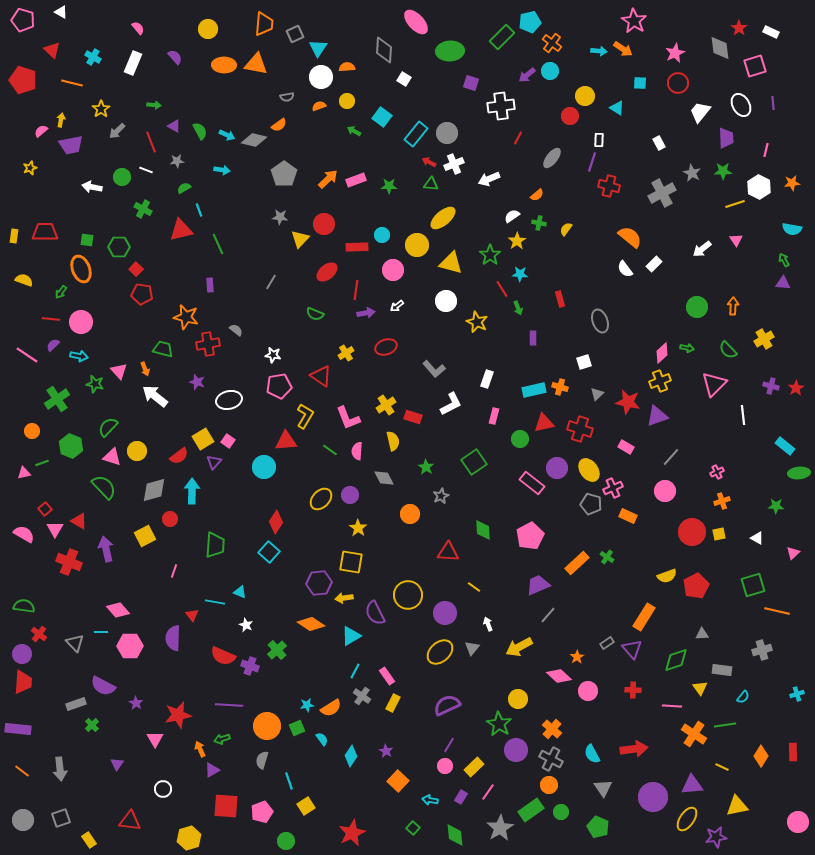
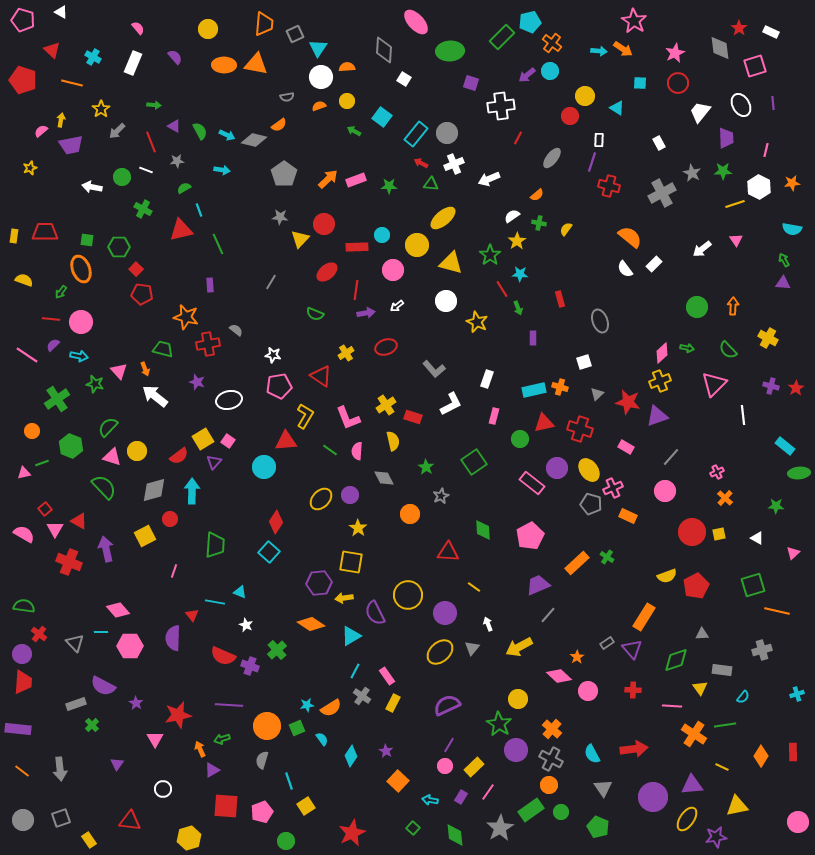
red arrow at (429, 162): moved 8 px left, 1 px down
yellow cross at (764, 339): moved 4 px right, 1 px up; rotated 30 degrees counterclockwise
orange cross at (722, 501): moved 3 px right, 3 px up; rotated 28 degrees counterclockwise
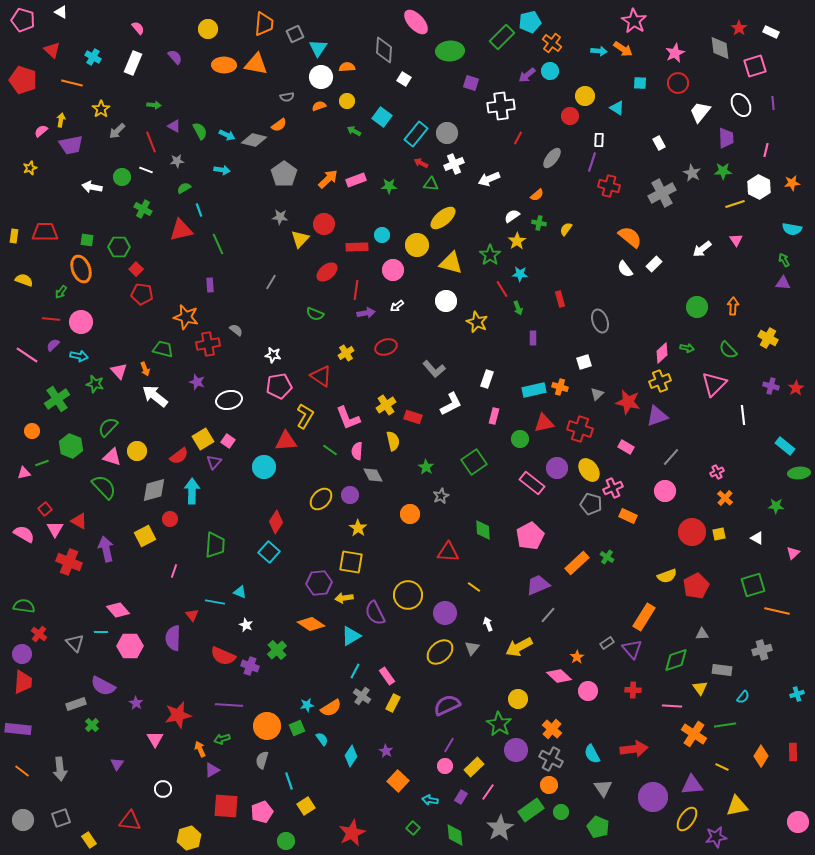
gray diamond at (384, 478): moved 11 px left, 3 px up
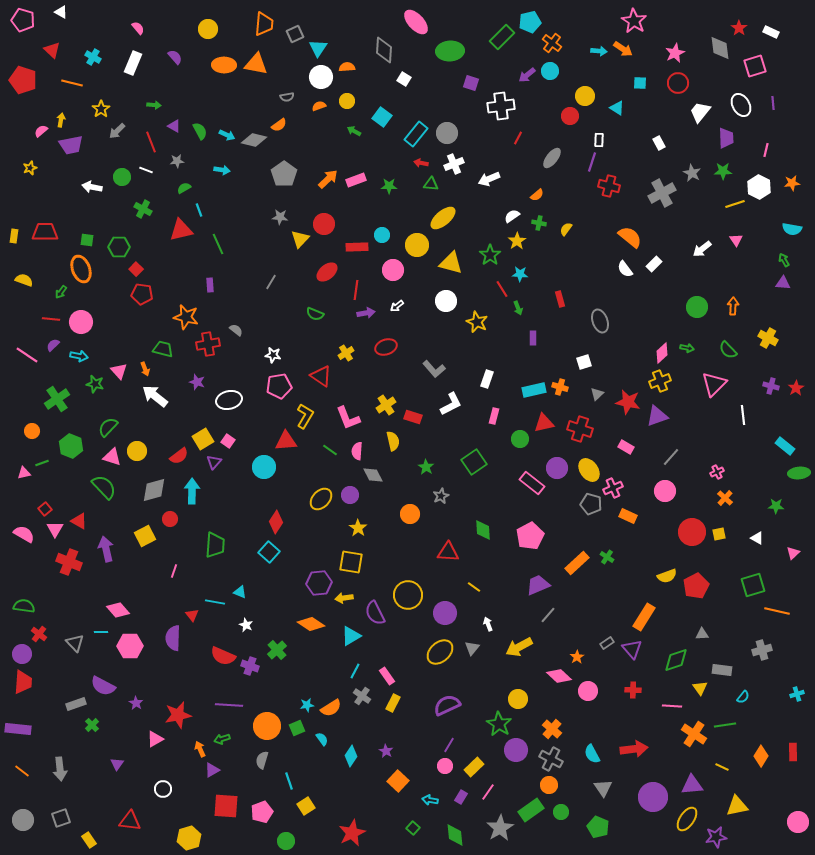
red arrow at (421, 163): rotated 16 degrees counterclockwise
pink triangle at (155, 739): rotated 30 degrees clockwise
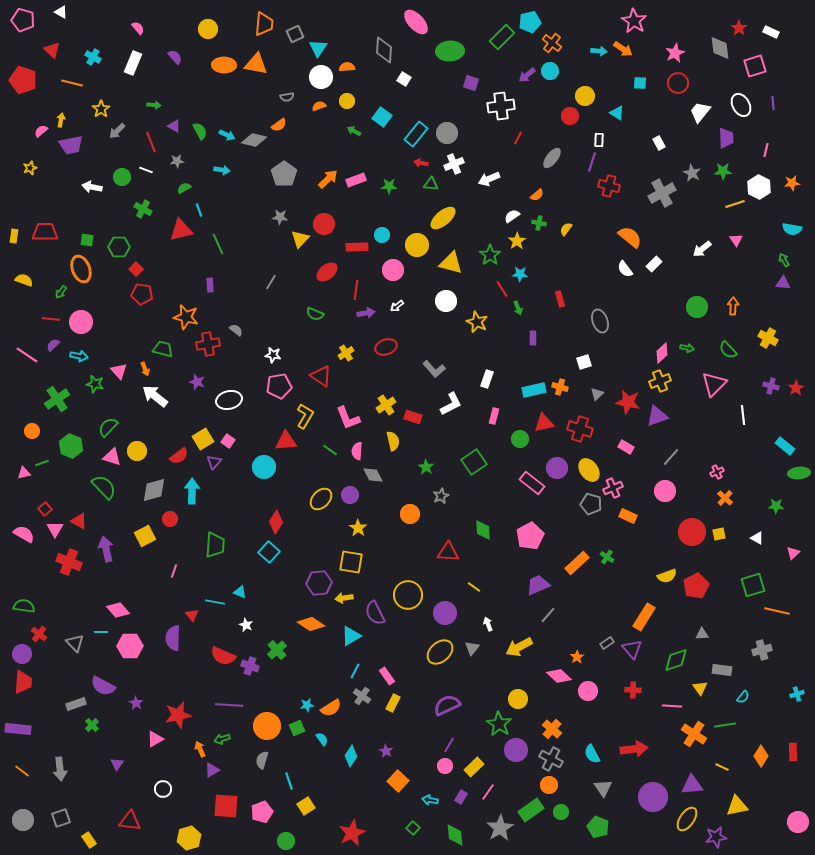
cyan triangle at (617, 108): moved 5 px down
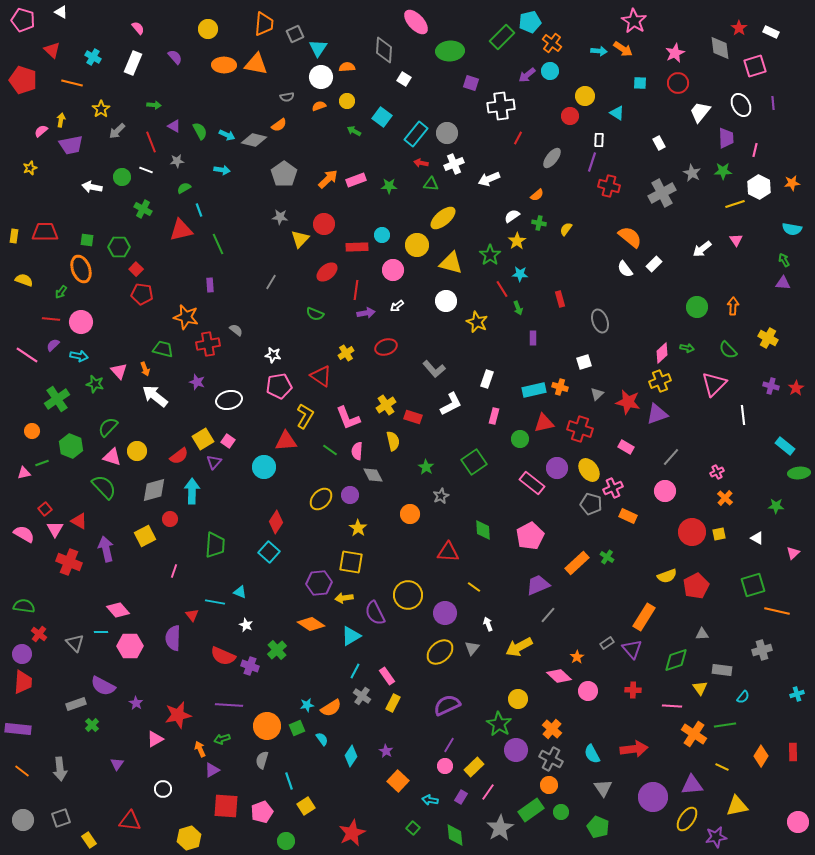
pink line at (766, 150): moved 11 px left
purple triangle at (657, 416): moved 2 px up
